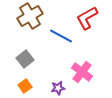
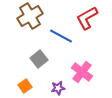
gray square: moved 14 px right
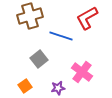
brown cross: rotated 15 degrees clockwise
blue line: rotated 10 degrees counterclockwise
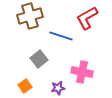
pink cross: rotated 25 degrees counterclockwise
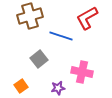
orange square: moved 4 px left
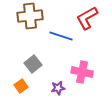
brown cross: rotated 10 degrees clockwise
gray square: moved 6 px left, 5 px down
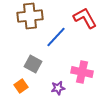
red L-shape: moved 2 px left; rotated 90 degrees clockwise
blue line: moved 5 px left, 1 px down; rotated 65 degrees counterclockwise
gray square: rotated 24 degrees counterclockwise
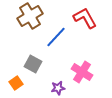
brown cross: rotated 25 degrees counterclockwise
pink cross: rotated 20 degrees clockwise
orange square: moved 5 px left, 3 px up
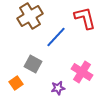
red L-shape: rotated 15 degrees clockwise
